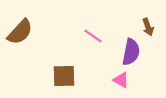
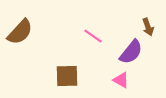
purple semicircle: rotated 28 degrees clockwise
brown square: moved 3 px right
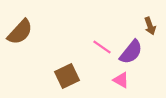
brown arrow: moved 2 px right, 1 px up
pink line: moved 9 px right, 11 px down
brown square: rotated 25 degrees counterclockwise
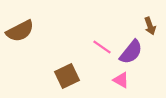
brown semicircle: moved 1 px up; rotated 20 degrees clockwise
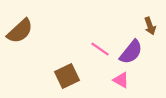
brown semicircle: rotated 16 degrees counterclockwise
pink line: moved 2 px left, 2 px down
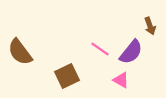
brown semicircle: moved 21 px down; rotated 96 degrees clockwise
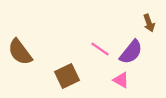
brown arrow: moved 1 px left, 3 px up
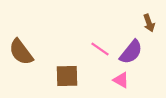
brown semicircle: moved 1 px right
brown square: rotated 25 degrees clockwise
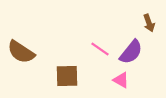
brown semicircle: rotated 20 degrees counterclockwise
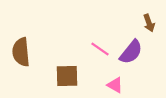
brown semicircle: rotated 52 degrees clockwise
pink triangle: moved 6 px left, 5 px down
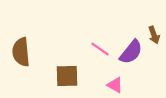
brown arrow: moved 5 px right, 12 px down
